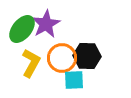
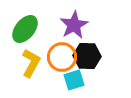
purple star: moved 28 px right, 1 px down
green ellipse: moved 3 px right
orange circle: moved 1 px up
cyan square: rotated 15 degrees counterclockwise
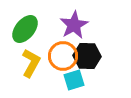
orange circle: moved 1 px right, 1 px up
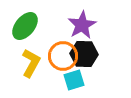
purple star: moved 8 px right
green ellipse: moved 3 px up
black hexagon: moved 3 px left, 2 px up
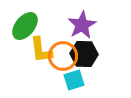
yellow L-shape: moved 10 px right, 13 px up; rotated 144 degrees clockwise
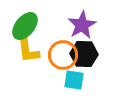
yellow L-shape: moved 13 px left
orange circle: moved 1 px up
cyan square: rotated 25 degrees clockwise
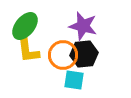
purple star: moved 1 px right, 1 px down; rotated 28 degrees counterclockwise
black hexagon: rotated 8 degrees counterclockwise
